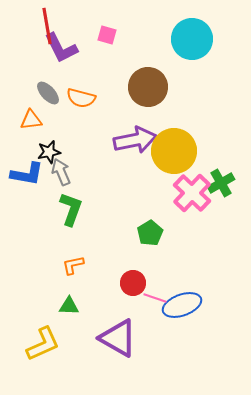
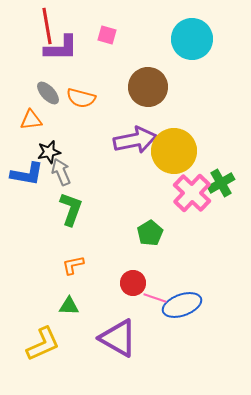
purple L-shape: rotated 63 degrees counterclockwise
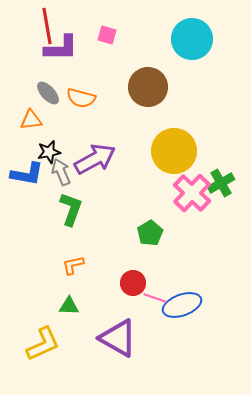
purple arrow: moved 40 px left, 19 px down; rotated 18 degrees counterclockwise
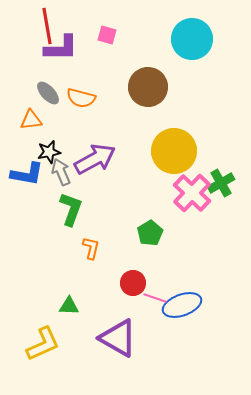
orange L-shape: moved 18 px right, 17 px up; rotated 115 degrees clockwise
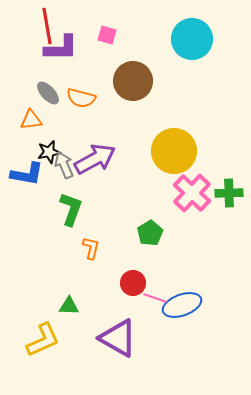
brown circle: moved 15 px left, 6 px up
gray arrow: moved 3 px right, 7 px up
green cross: moved 8 px right, 10 px down; rotated 28 degrees clockwise
yellow L-shape: moved 4 px up
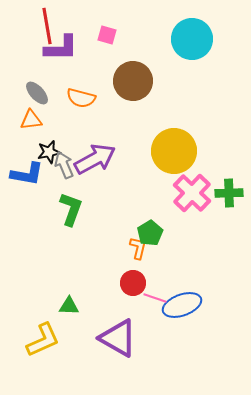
gray ellipse: moved 11 px left
orange L-shape: moved 47 px right
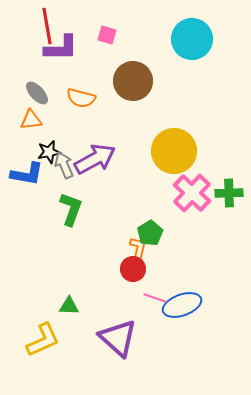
red circle: moved 14 px up
purple triangle: rotated 12 degrees clockwise
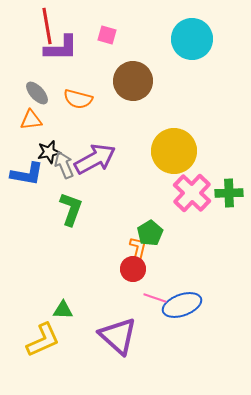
orange semicircle: moved 3 px left, 1 px down
green triangle: moved 6 px left, 4 px down
purple triangle: moved 2 px up
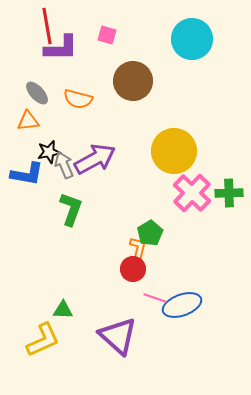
orange triangle: moved 3 px left, 1 px down
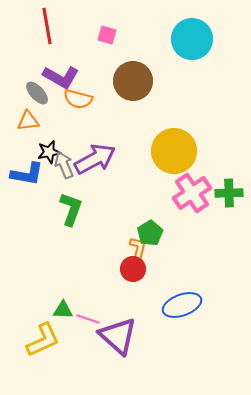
purple L-shape: moved 29 px down; rotated 30 degrees clockwise
pink cross: rotated 12 degrees clockwise
pink line: moved 67 px left, 21 px down
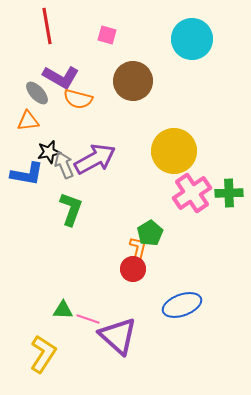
yellow L-shape: moved 14 px down; rotated 33 degrees counterclockwise
